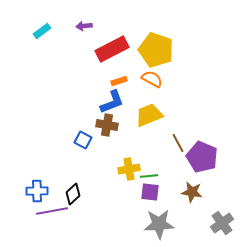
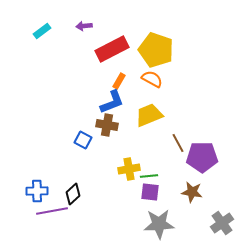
orange rectangle: rotated 42 degrees counterclockwise
purple pentagon: rotated 24 degrees counterclockwise
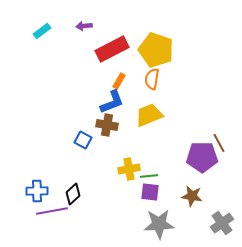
orange semicircle: rotated 110 degrees counterclockwise
brown line: moved 41 px right
brown star: moved 4 px down
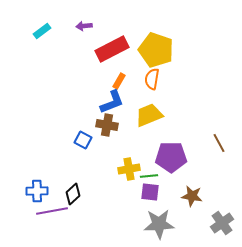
purple pentagon: moved 31 px left
